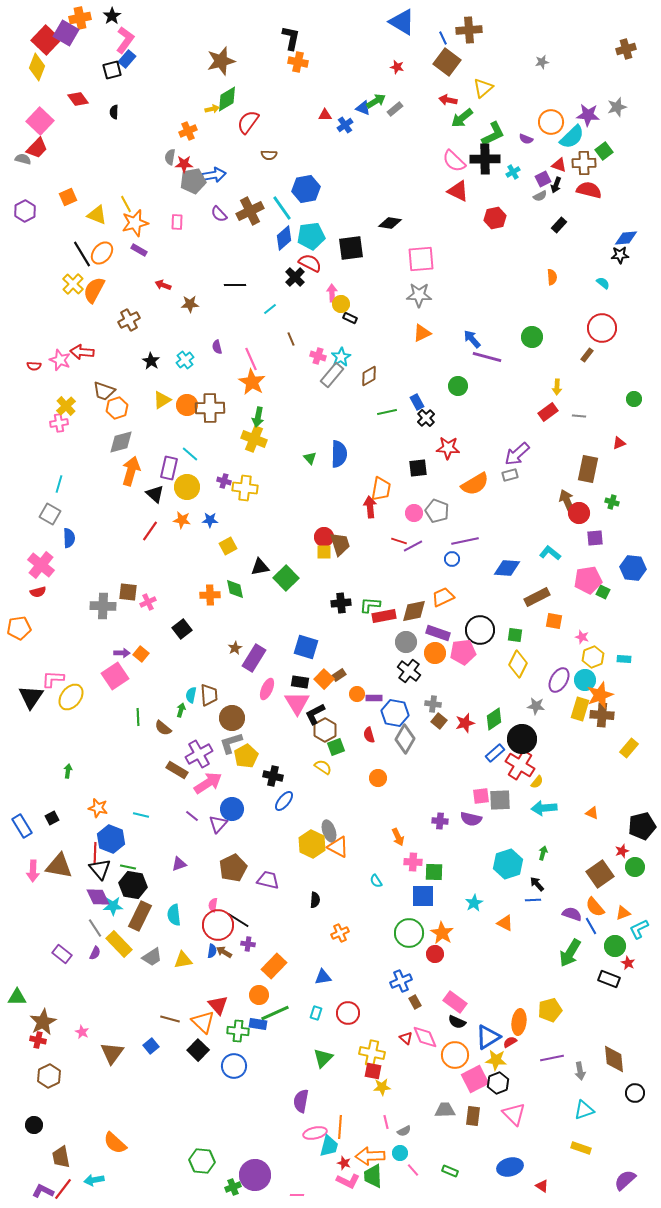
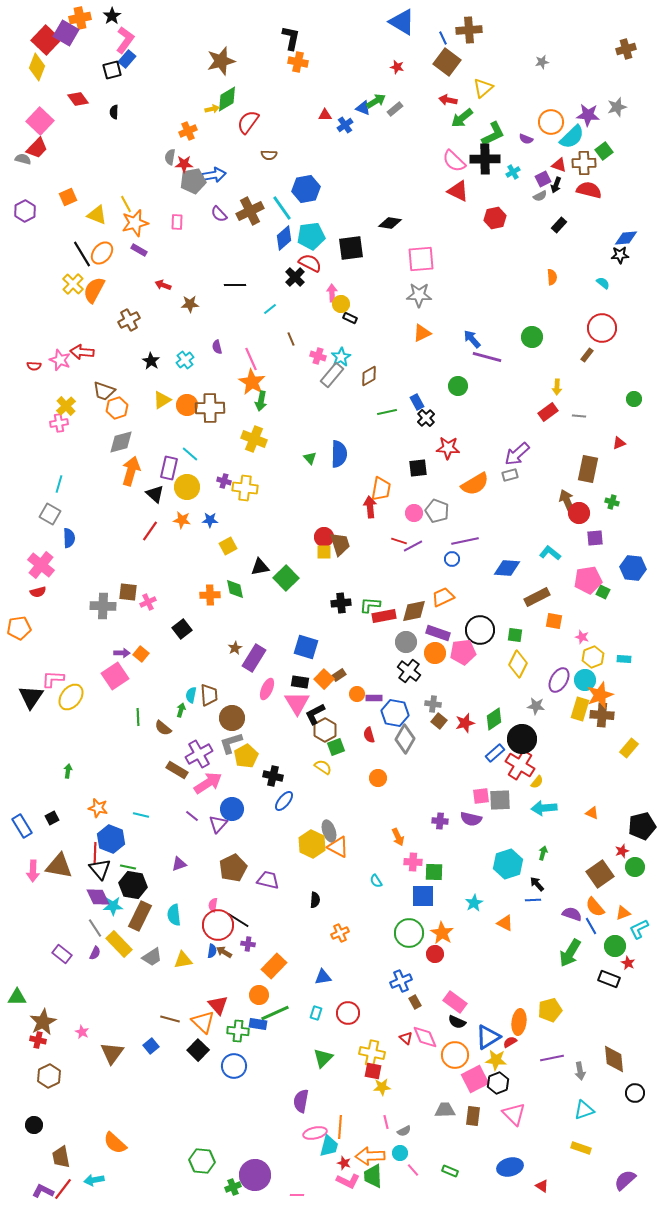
green arrow at (258, 417): moved 3 px right, 16 px up
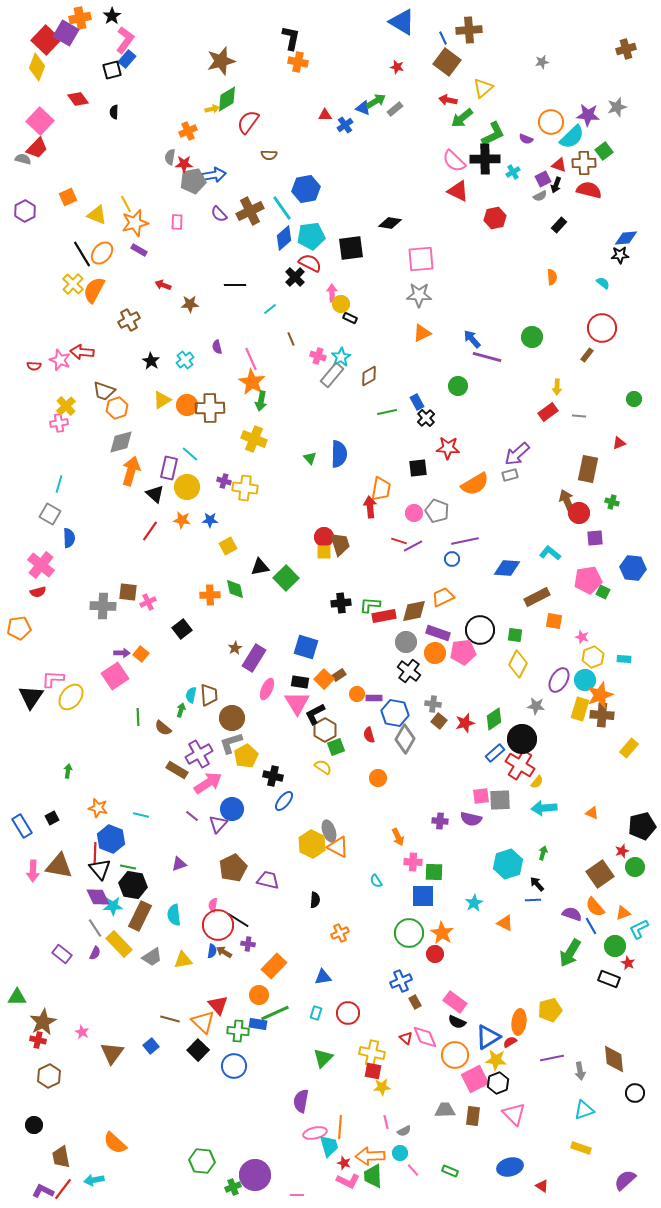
cyan trapezoid at (329, 1146): rotated 30 degrees counterclockwise
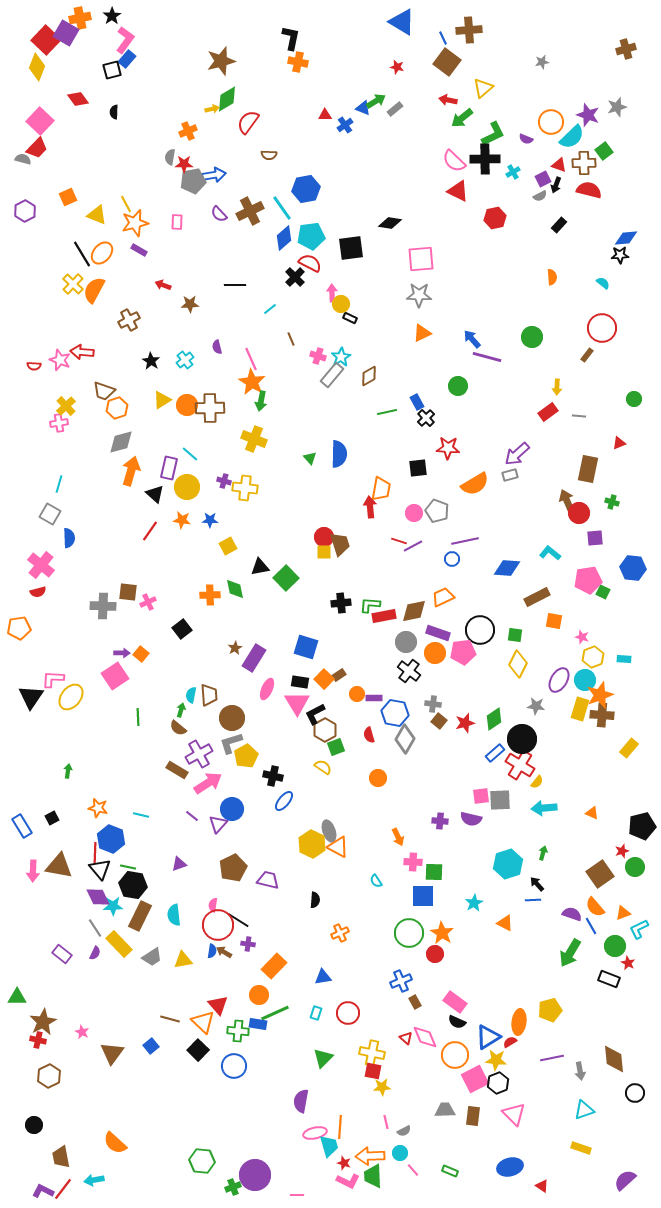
purple star at (588, 115): rotated 15 degrees clockwise
brown semicircle at (163, 728): moved 15 px right
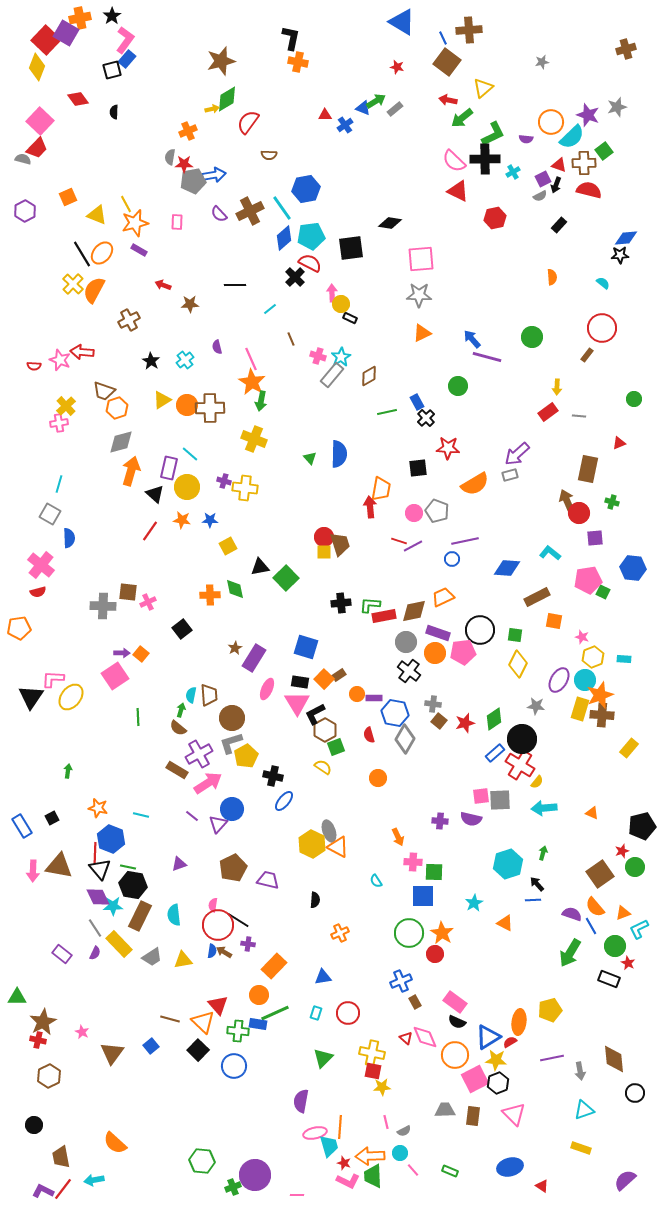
purple semicircle at (526, 139): rotated 16 degrees counterclockwise
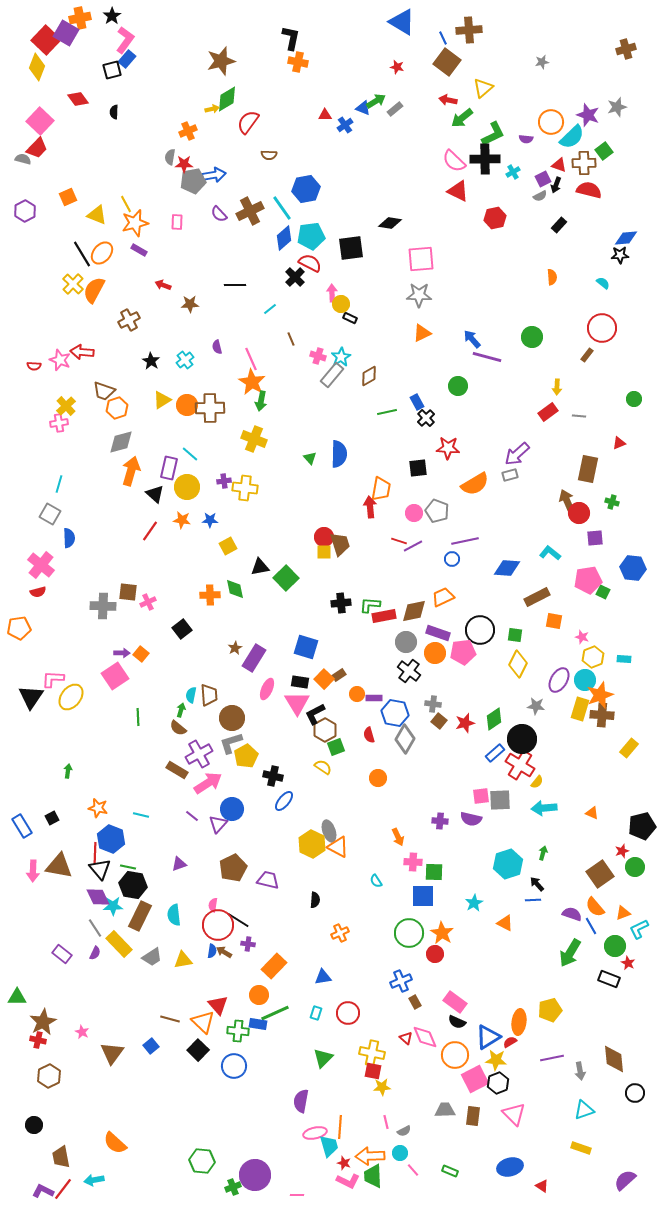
purple cross at (224, 481): rotated 24 degrees counterclockwise
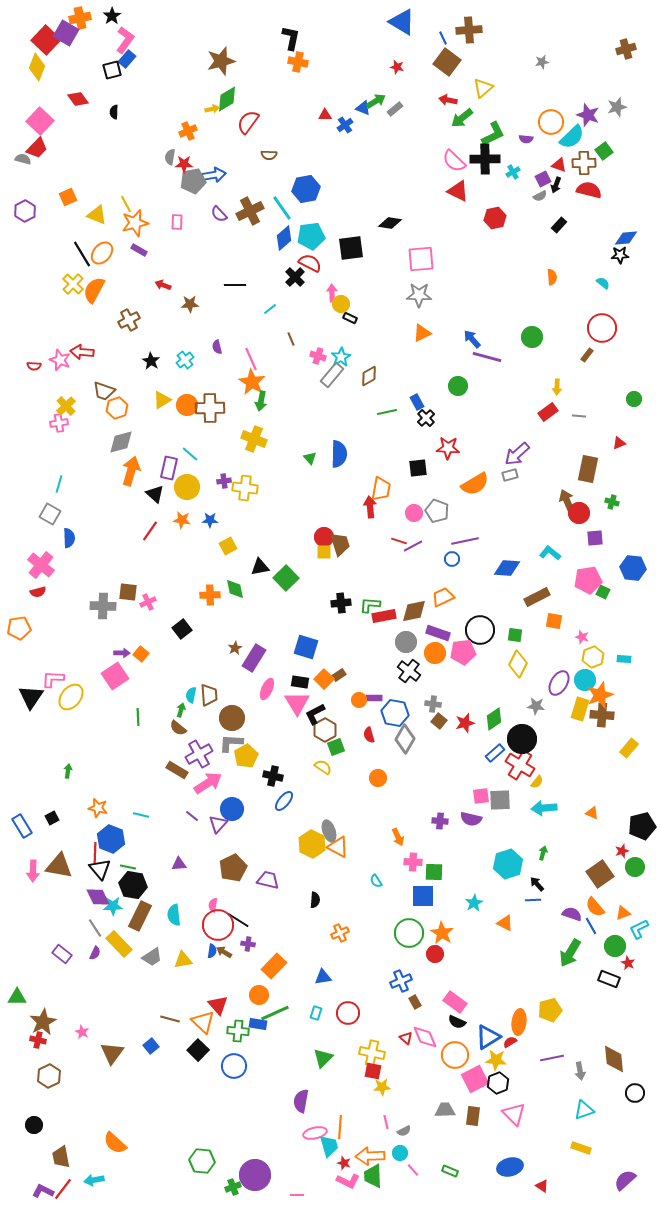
purple ellipse at (559, 680): moved 3 px down
orange circle at (357, 694): moved 2 px right, 6 px down
gray L-shape at (231, 743): rotated 20 degrees clockwise
purple triangle at (179, 864): rotated 14 degrees clockwise
